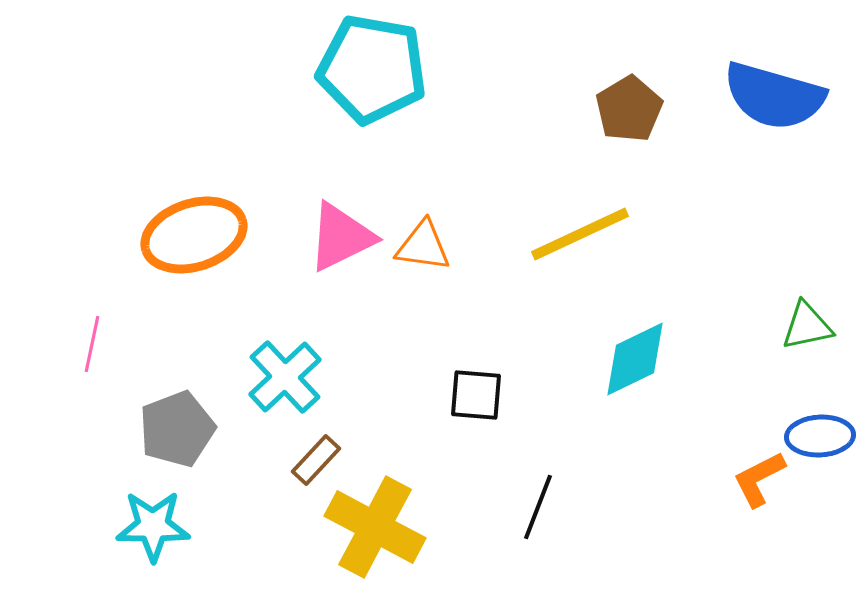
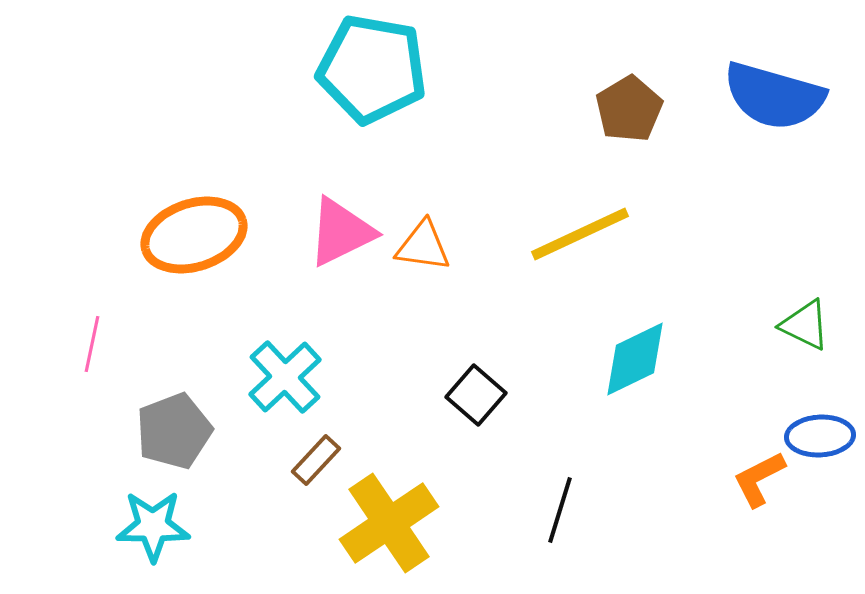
pink triangle: moved 5 px up
green triangle: moved 2 px left, 1 px up; rotated 38 degrees clockwise
black square: rotated 36 degrees clockwise
gray pentagon: moved 3 px left, 2 px down
black line: moved 22 px right, 3 px down; rotated 4 degrees counterclockwise
yellow cross: moved 14 px right, 4 px up; rotated 28 degrees clockwise
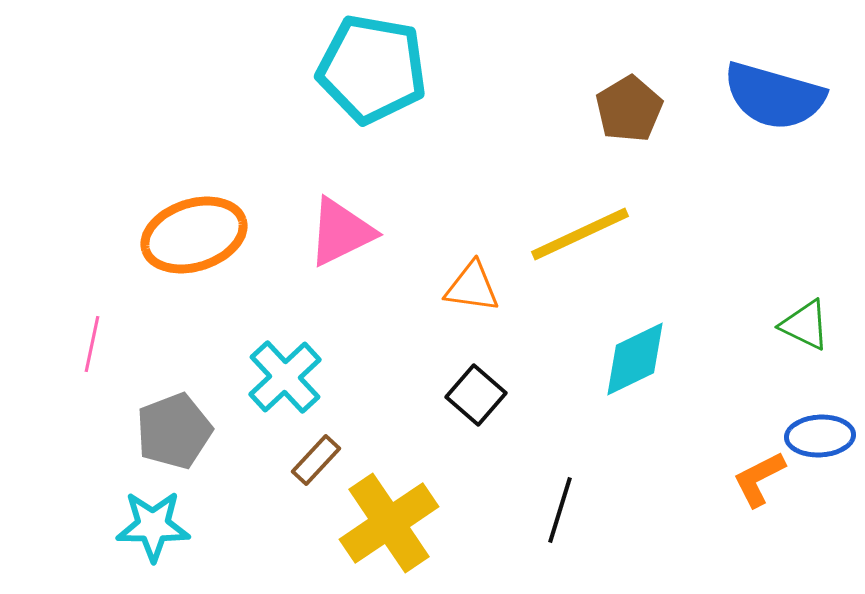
orange triangle: moved 49 px right, 41 px down
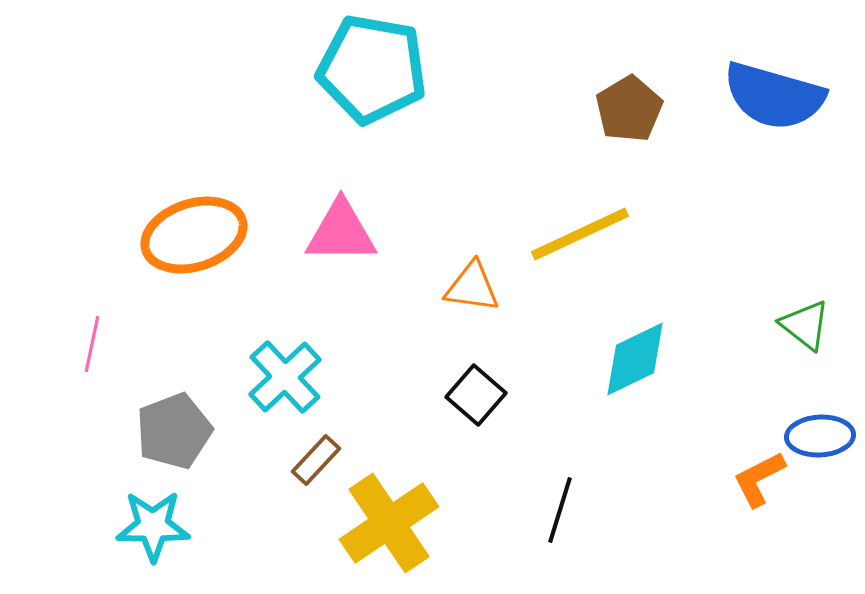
pink triangle: rotated 26 degrees clockwise
green triangle: rotated 12 degrees clockwise
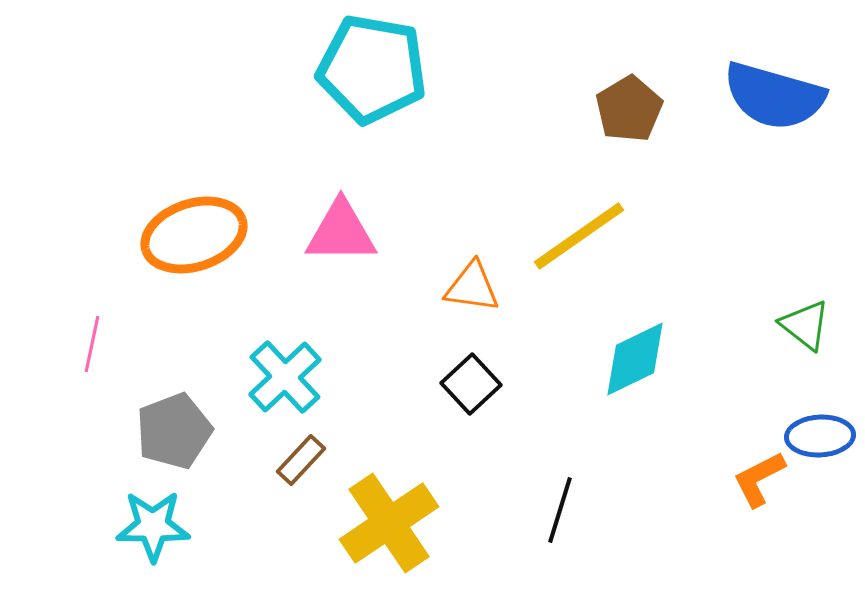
yellow line: moved 1 px left, 2 px down; rotated 10 degrees counterclockwise
black square: moved 5 px left, 11 px up; rotated 6 degrees clockwise
brown rectangle: moved 15 px left
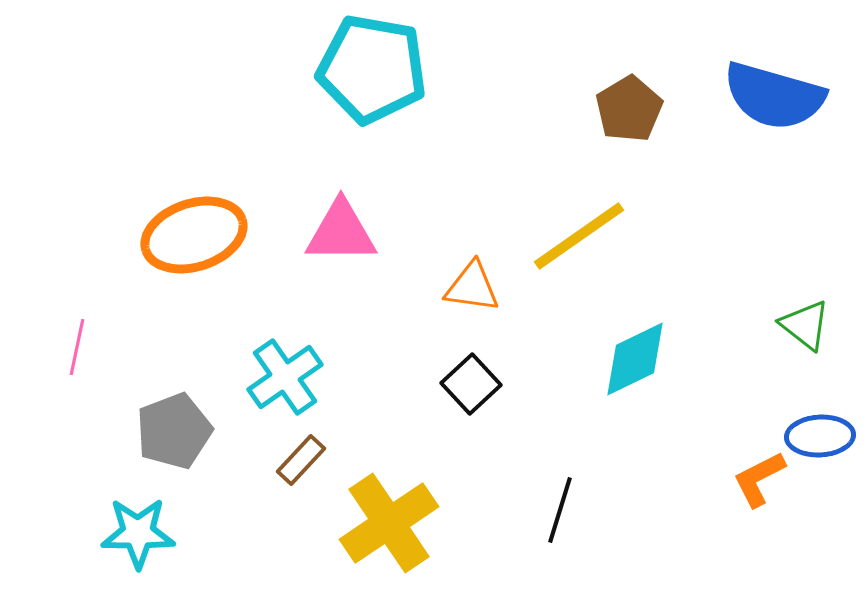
pink line: moved 15 px left, 3 px down
cyan cross: rotated 8 degrees clockwise
cyan star: moved 15 px left, 7 px down
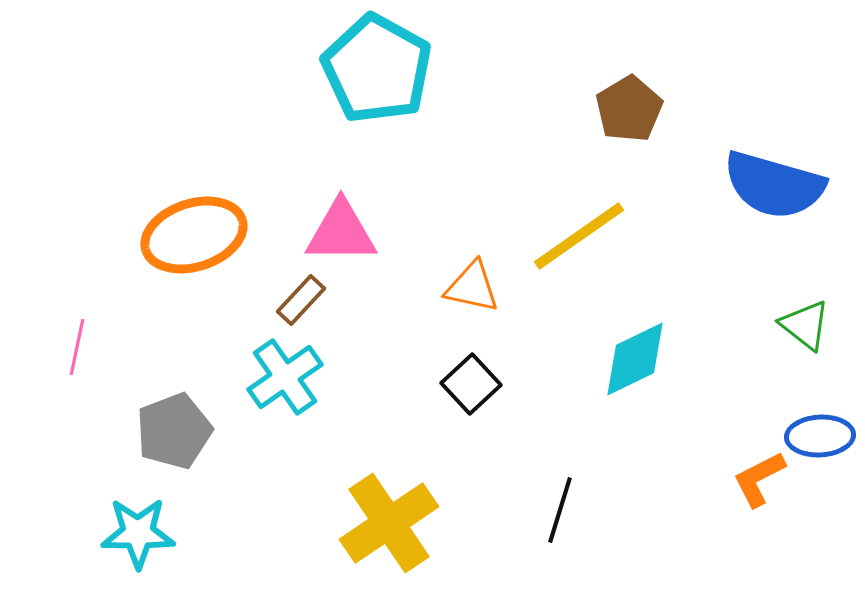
cyan pentagon: moved 5 px right; rotated 19 degrees clockwise
blue semicircle: moved 89 px down
orange triangle: rotated 4 degrees clockwise
brown rectangle: moved 160 px up
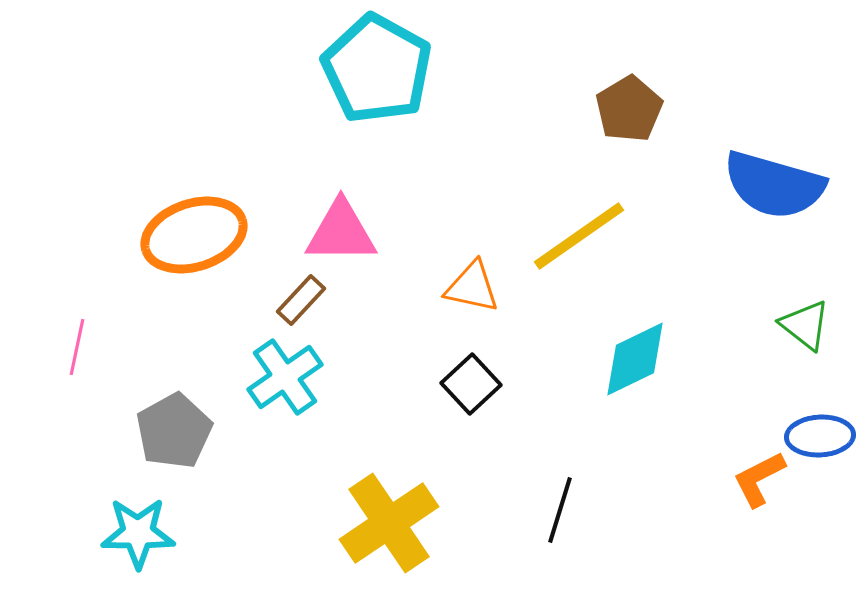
gray pentagon: rotated 8 degrees counterclockwise
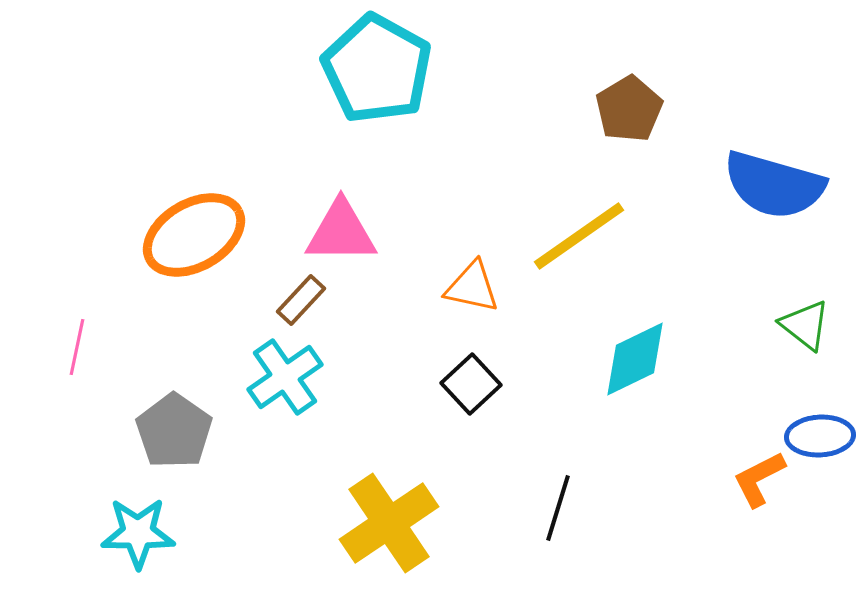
orange ellipse: rotated 12 degrees counterclockwise
gray pentagon: rotated 8 degrees counterclockwise
black line: moved 2 px left, 2 px up
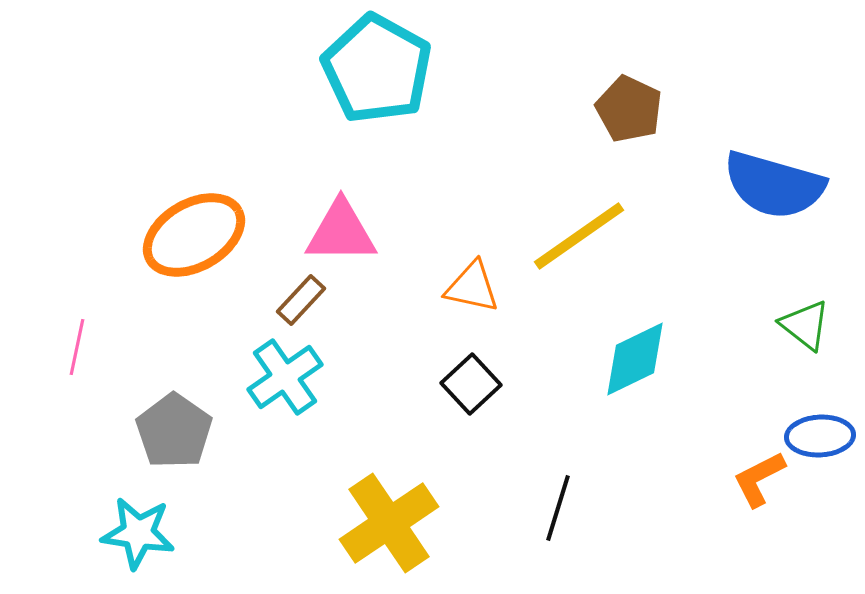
brown pentagon: rotated 16 degrees counterclockwise
cyan star: rotated 8 degrees clockwise
